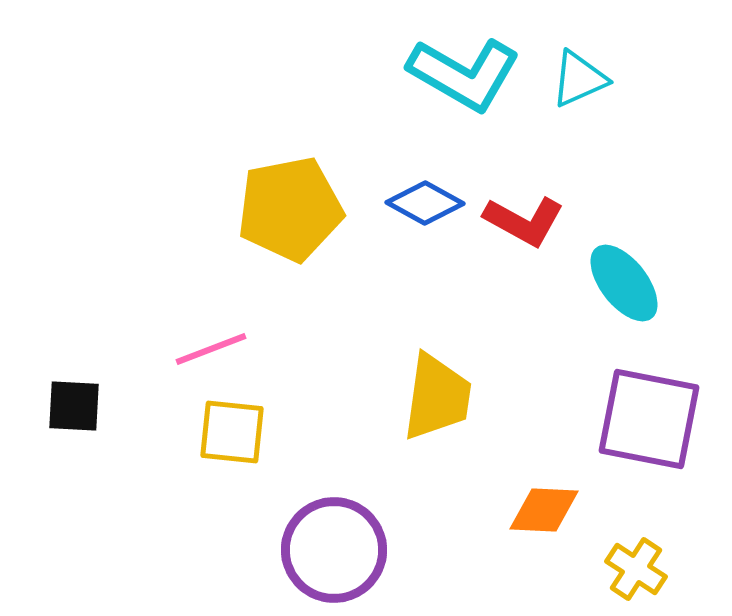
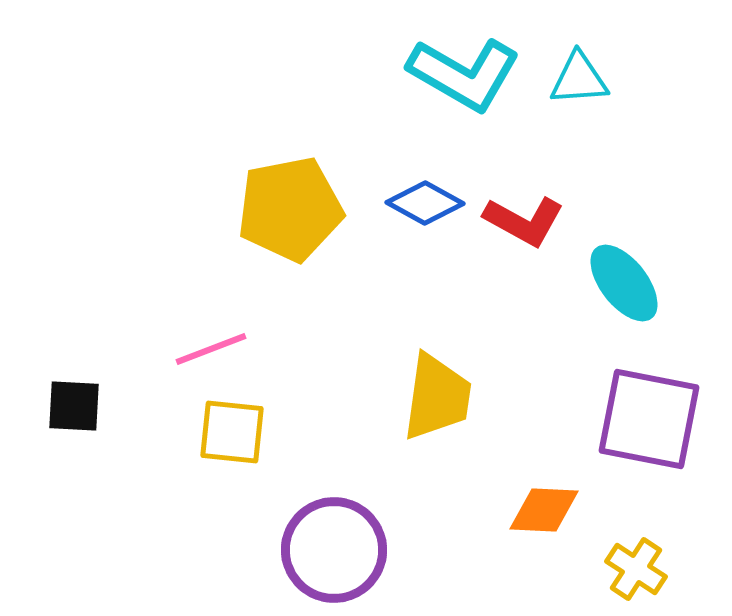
cyan triangle: rotated 20 degrees clockwise
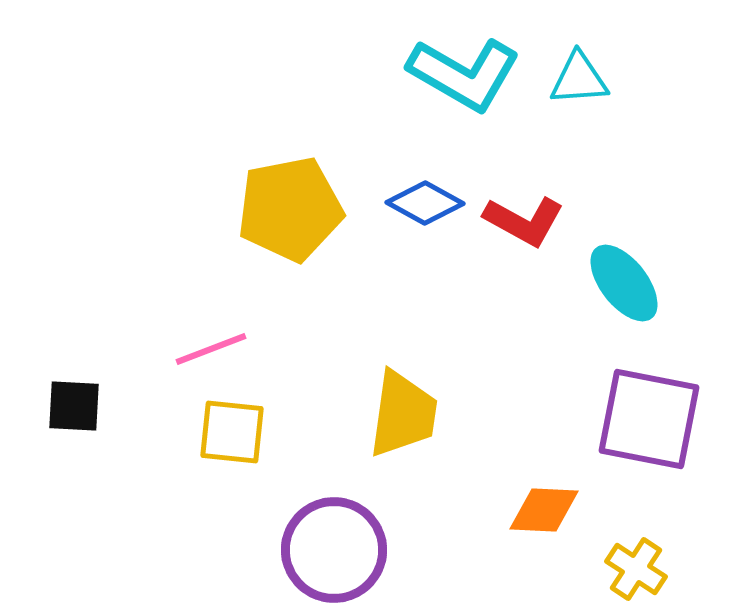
yellow trapezoid: moved 34 px left, 17 px down
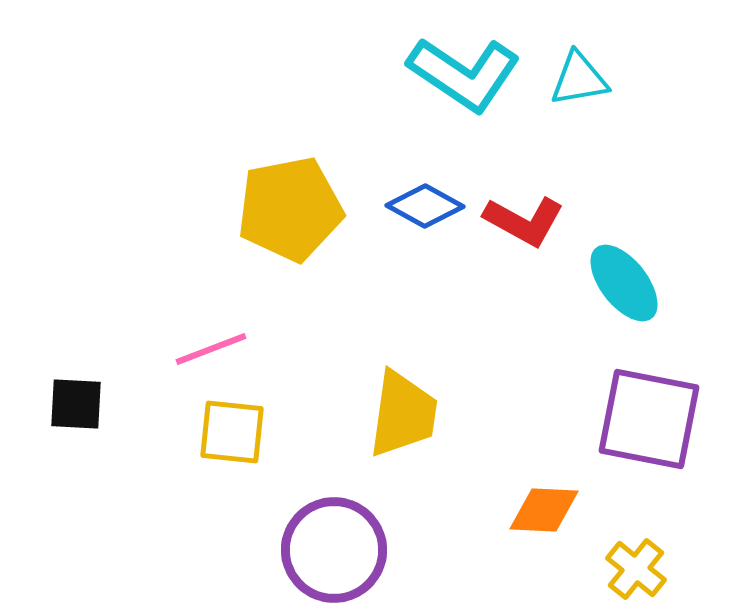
cyan L-shape: rotated 4 degrees clockwise
cyan triangle: rotated 6 degrees counterclockwise
blue diamond: moved 3 px down
black square: moved 2 px right, 2 px up
yellow cross: rotated 6 degrees clockwise
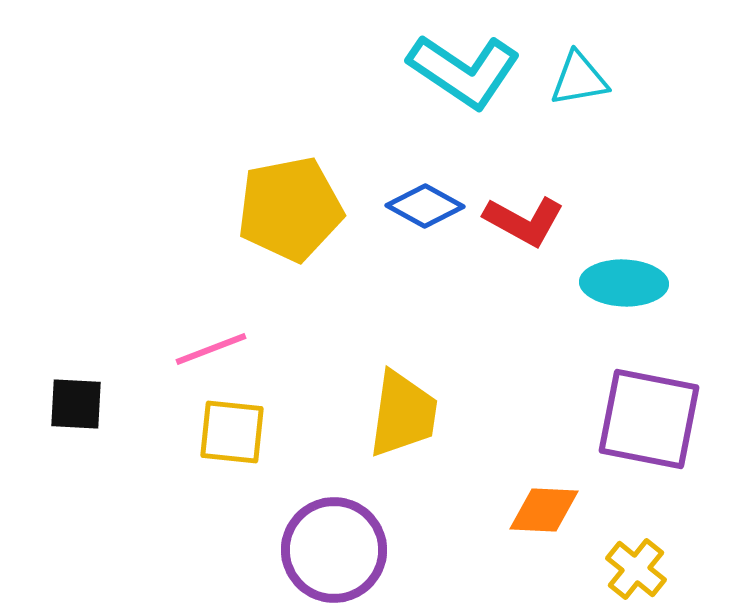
cyan L-shape: moved 3 px up
cyan ellipse: rotated 50 degrees counterclockwise
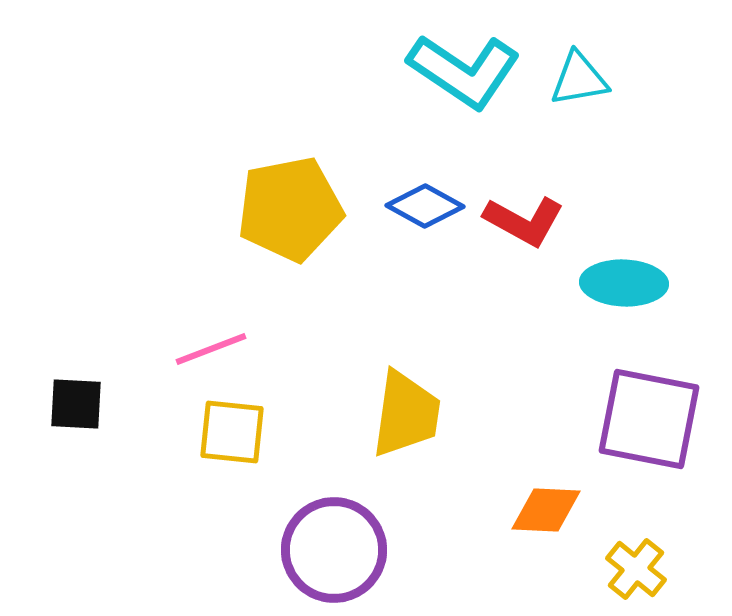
yellow trapezoid: moved 3 px right
orange diamond: moved 2 px right
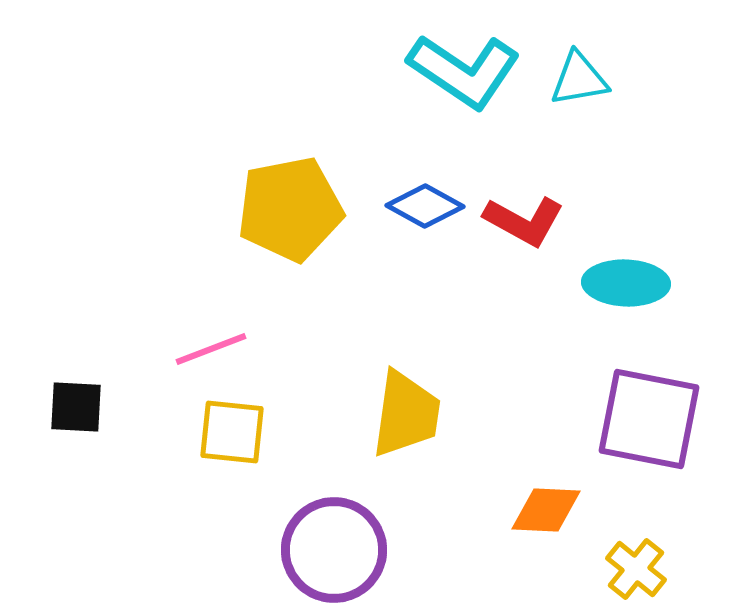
cyan ellipse: moved 2 px right
black square: moved 3 px down
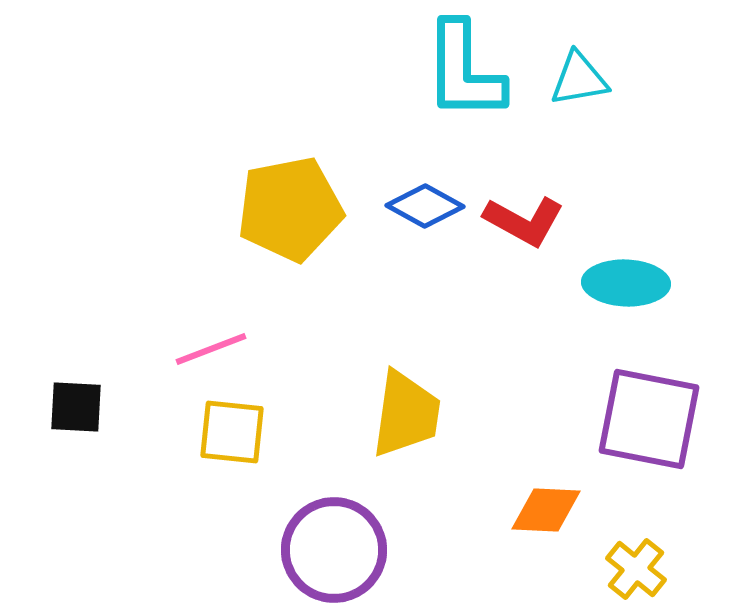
cyan L-shape: rotated 56 degrees clockwise
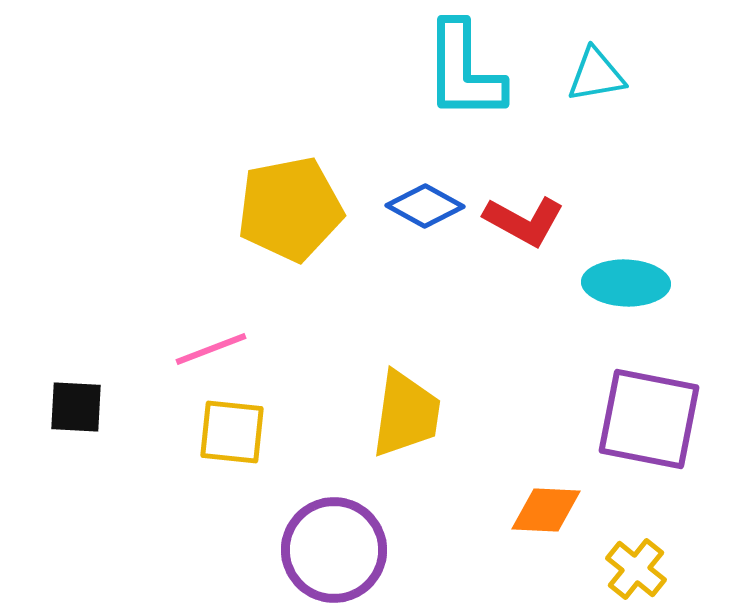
cyan triangle: moved 17 px right, 4 px up
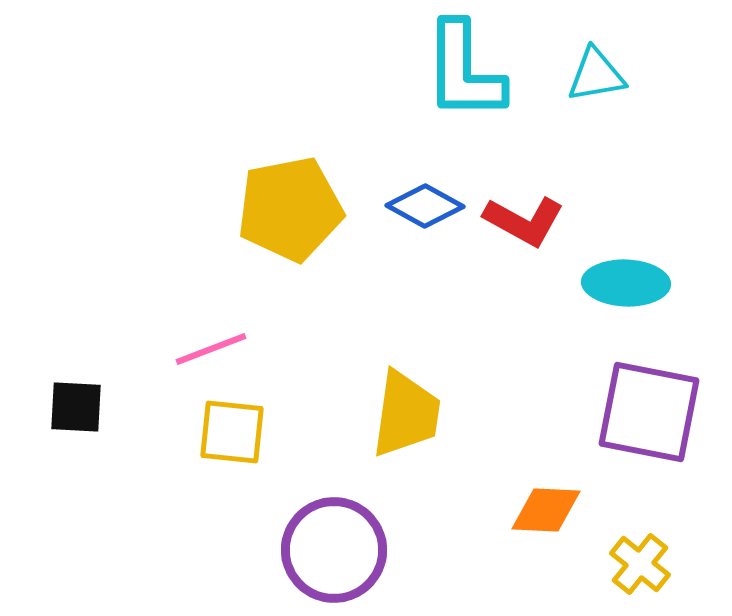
purple square: moved 7 px up
yellow cross: moved 4 px right, 5 px up
